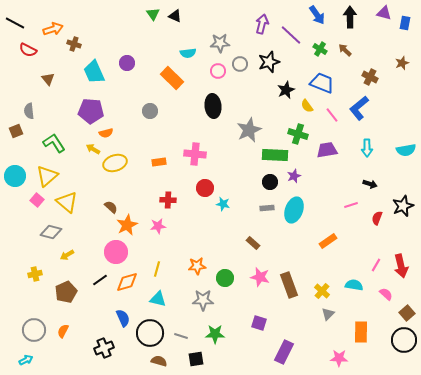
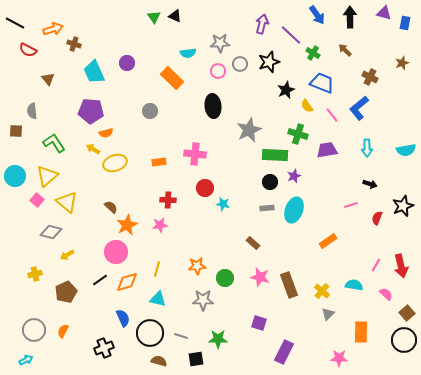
green triangle at (153, 14): moved 1 px right, 3 px down
green cross at (320, 49): moved 7 px left, 4 px down
gray semicircle at (29, 111): moved 3 px right
brown square at (16, 131): rotated 24 degrees clockwise
pink star at (158, 226): moved 2 px right, 1 px up
green star at (215, 334): moved 3 px right, 5 px down
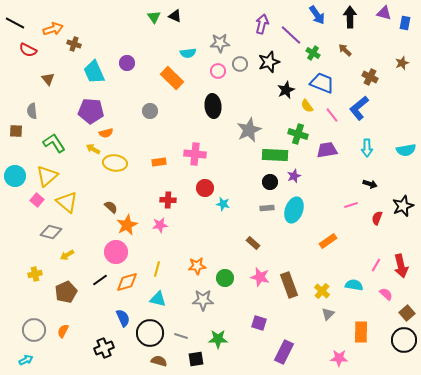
yellow ellipse at (115, 163): rotated 25 degrees clockwise
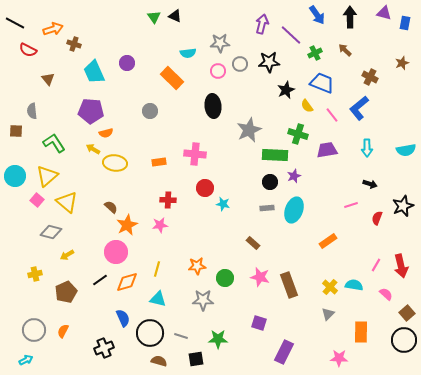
green cross at (313, 53): moved 2 px right; rotated 32 degrees clockwise
black star at (269, 62): rotated 15 degrees clockwise
yellow cross at (322, 291): moved 8 px right, 4 px up
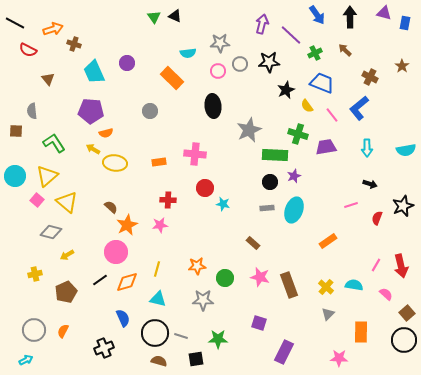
brown star at (402, 63): moved 3 px down; rotated 16 degrees counterclockwise
purple trapezoid at (327, 150): moved 1 px left, 3 px up
yellow cross at (330, 287): moved 4 px left
black circle at (150, 333): moved 5 px right
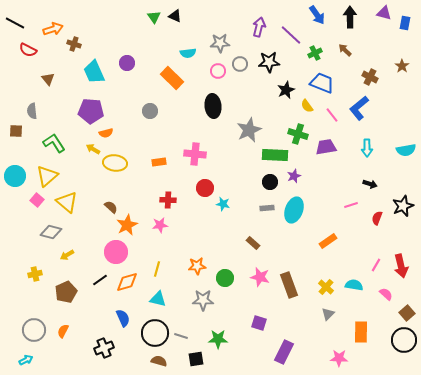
purple arrow at (262, 24): moved 3 px left, 3 px down
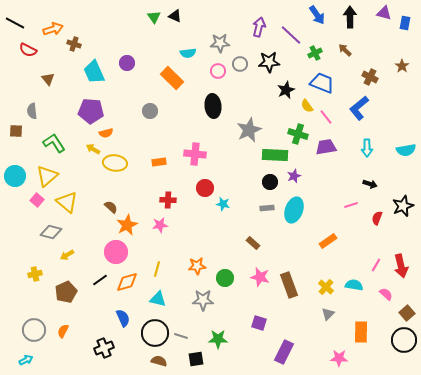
pink line at (332, 115): moved 6 px left, 2 px down
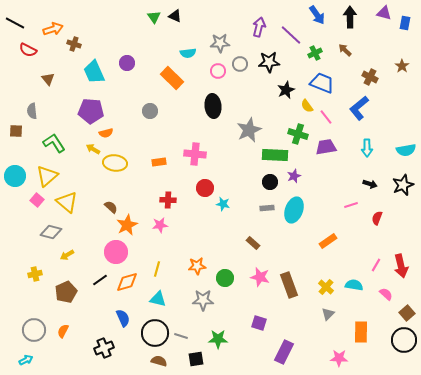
black star at (403, 206): moved 21 px up
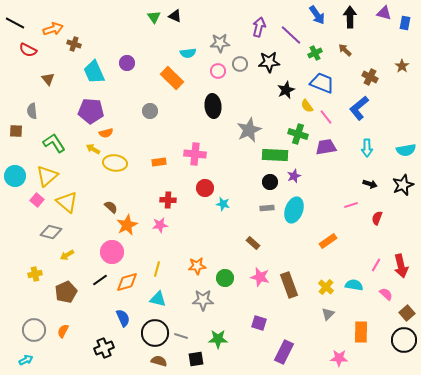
pink circle at (116, 252): moved 4 px left
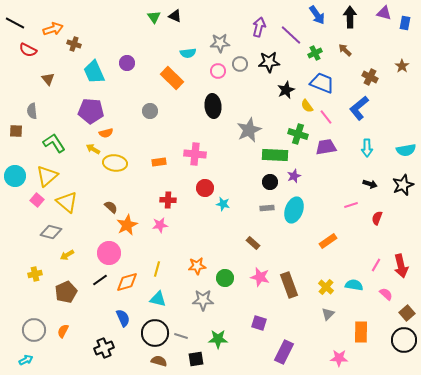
pink circle at (112, 252): moved 3 px left, 1 px down
